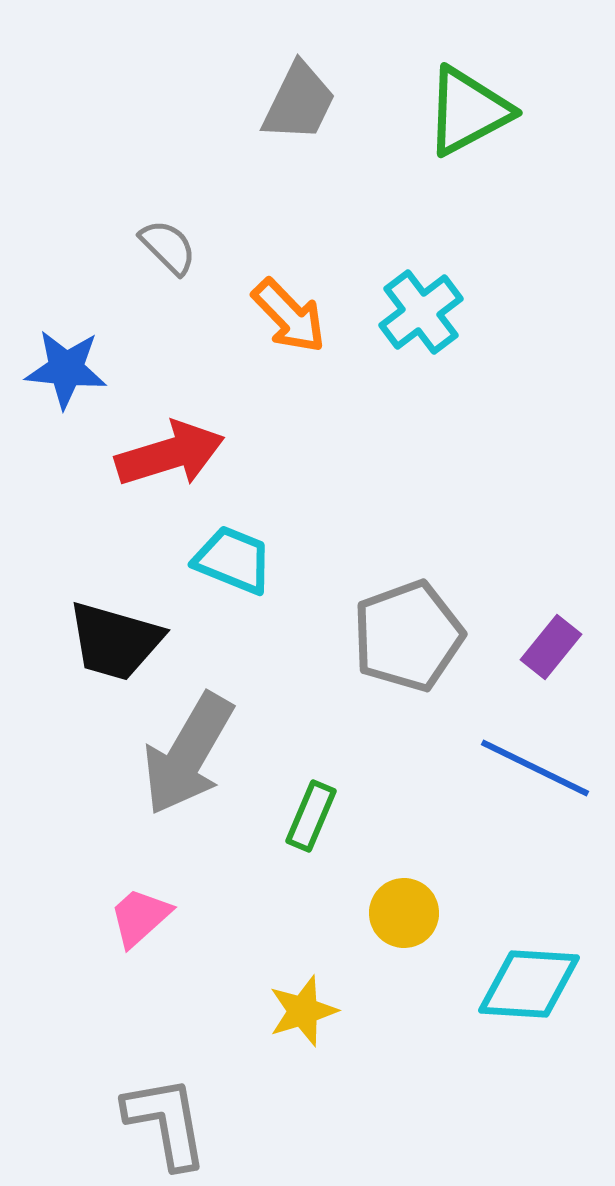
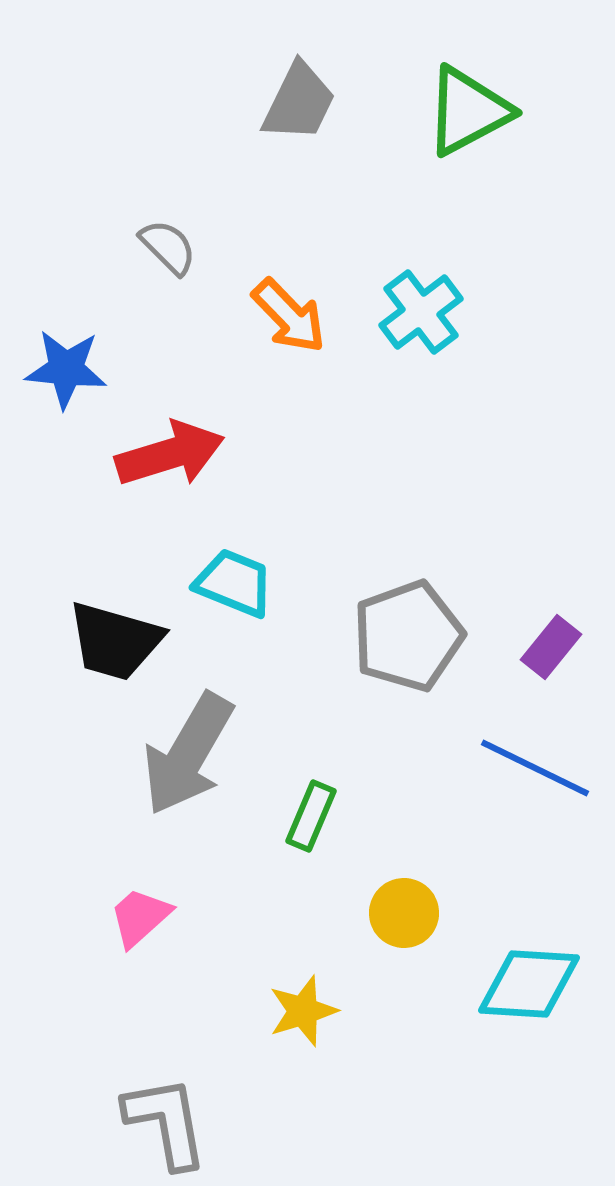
cyan trapezoid: moved 1 px right, 23 px down
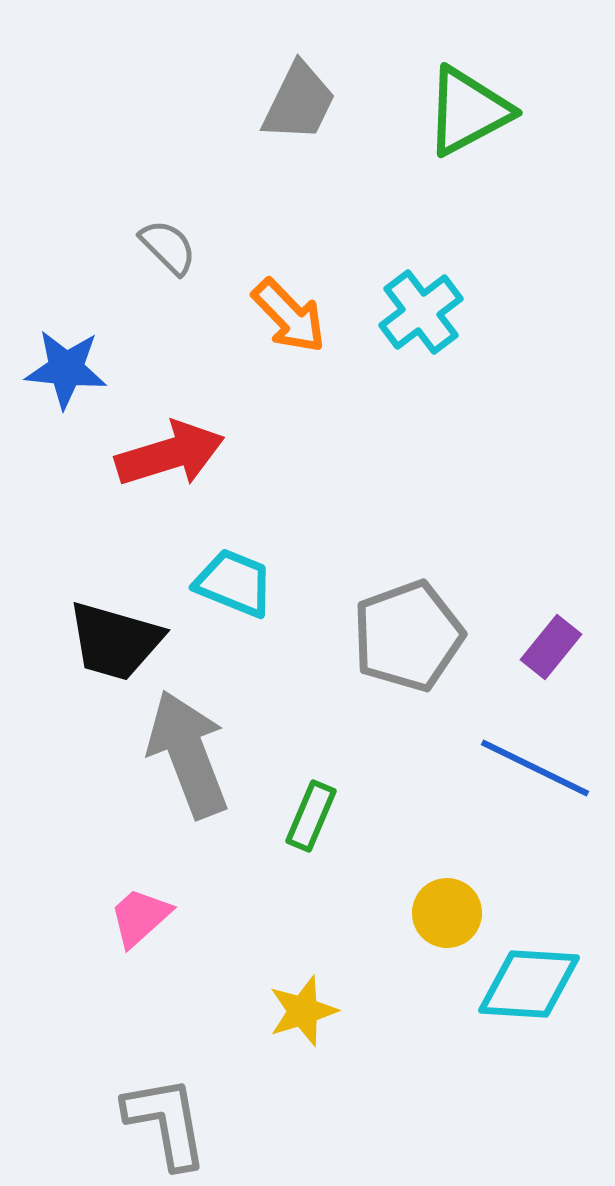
gray arrow: rotated 129 degrees clockwise
yellow circle: moved 43 px right
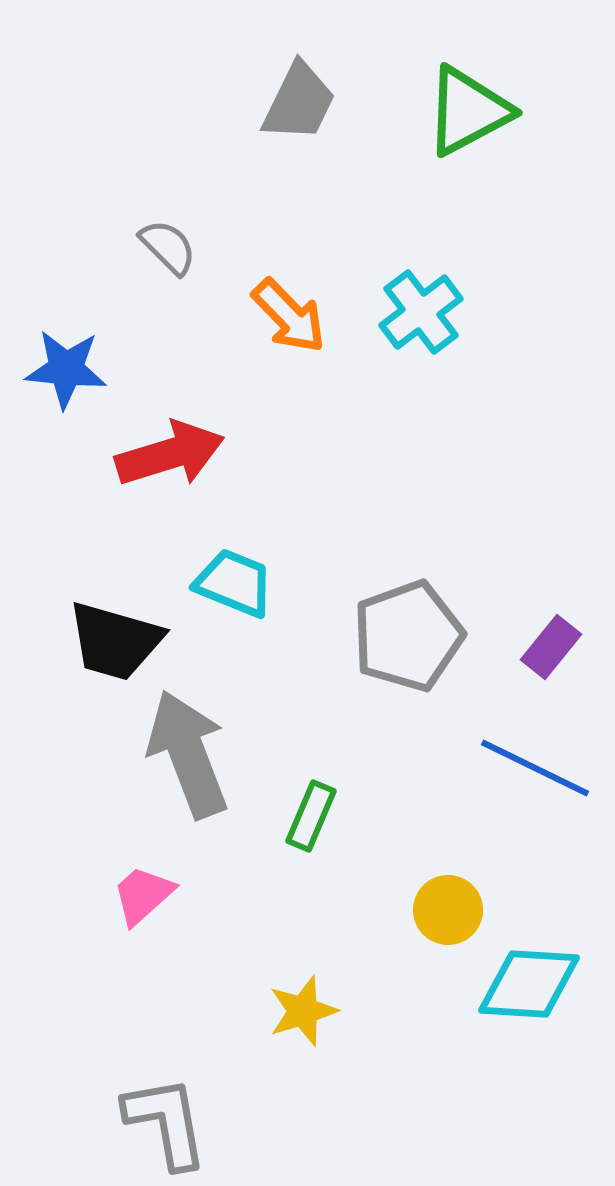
yellow circle: moved 1 px right, 3 px up
pink trapezoid: moved 3 px right, 22 px up
